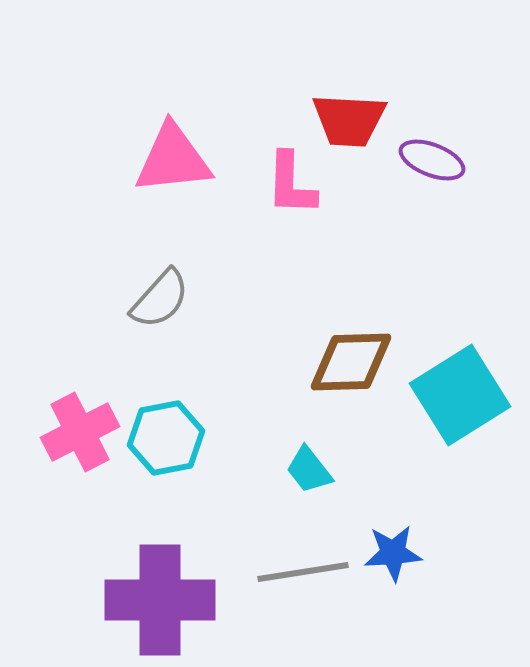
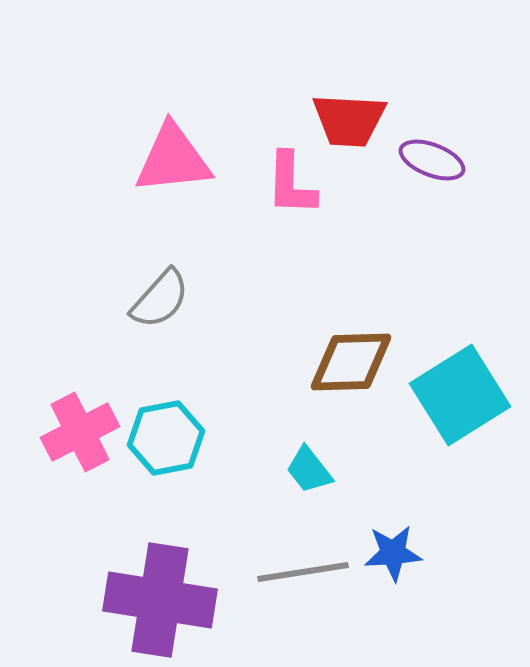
purple cross: rotated 9 degrees clockwise
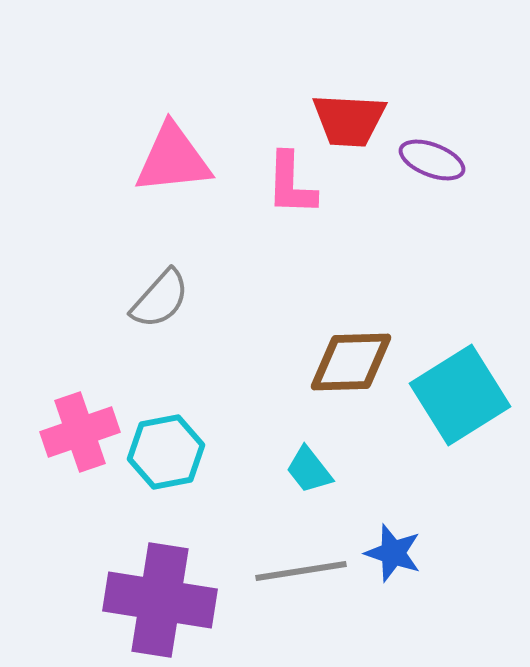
pink cross: rotated 8 degrees clockwise
cyan hexagon: moved 14 px down
blue star: rotated 22 degrees clockwise
gray line: moved 2 px left, 1 px up
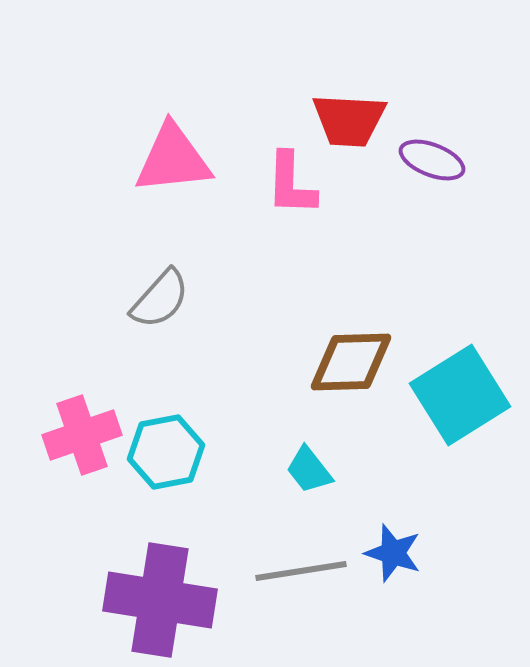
pink cross: moved 2 px right, 3 px down
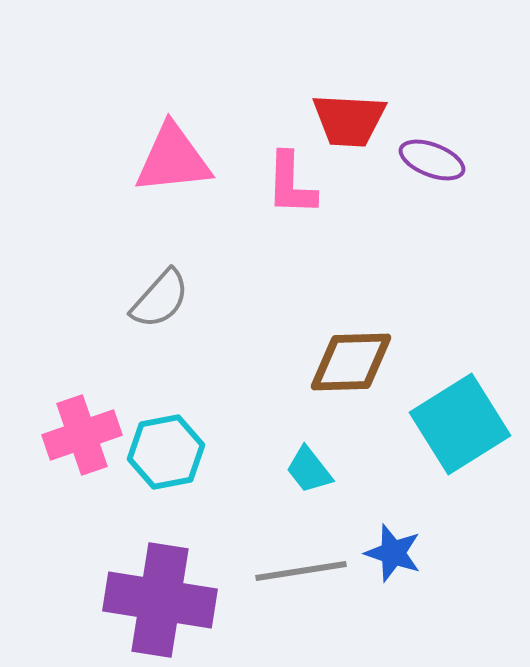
cyan square: moved 29 px down
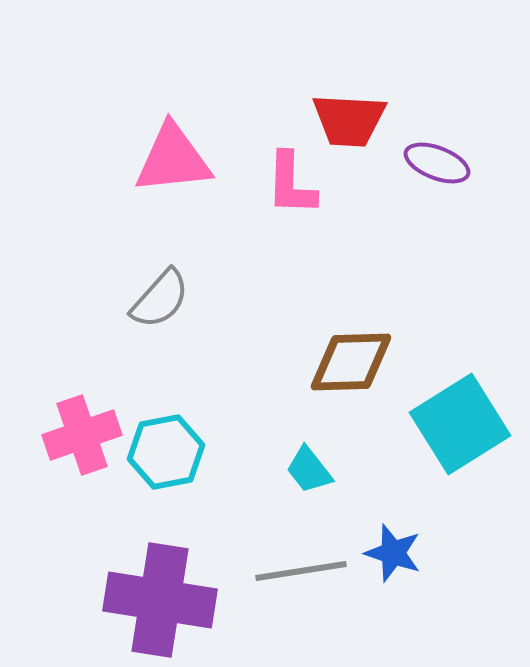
purple ellipse: moved 5 px right, 3 px down
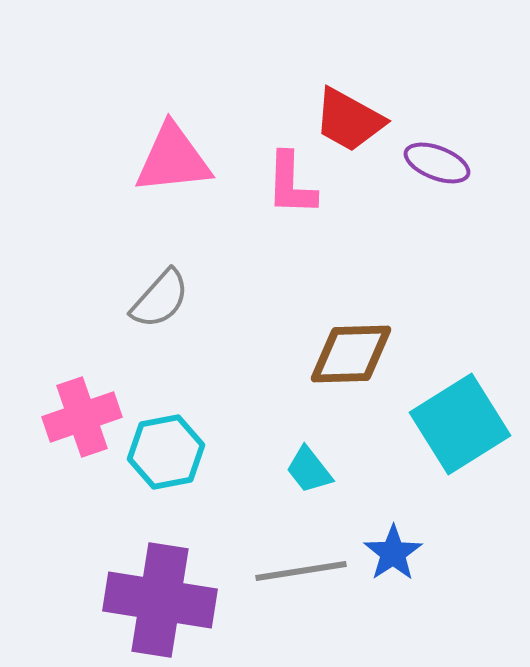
red trapezoid: rotated 26 degrees clockwise
brown diamond: moved 8 px up
pink cross: moved 18 px up
blue star: rotated 20 degrees clockwise
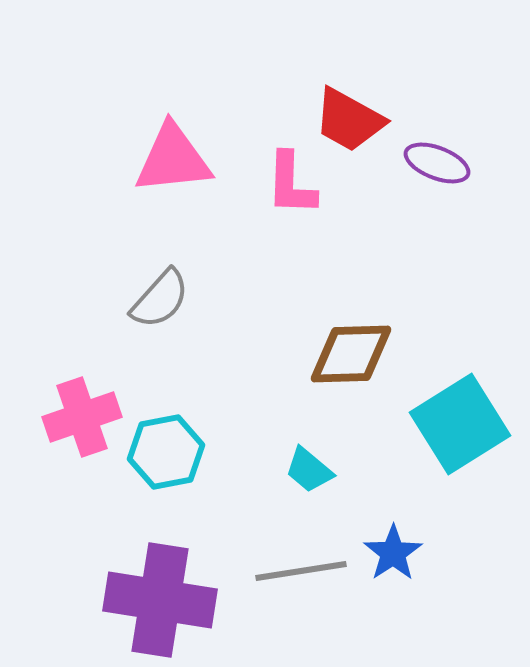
cyan trapezoid: rotated 12 degrees counterclockwise
